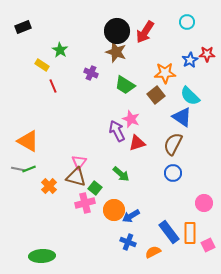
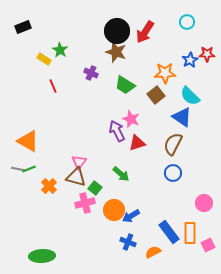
yellow rectangle: moved 2 px right, 6 px up
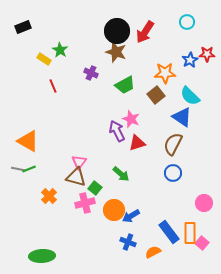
green trapezoid: rotated 60 degrees counterclockwise
orange cross: moved 10 px down
pink square: moved 6 px left, 2 px up; rotated 24 degrees counterclockwise
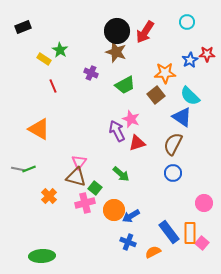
orange triangle: moved 11 px right, 12 px up
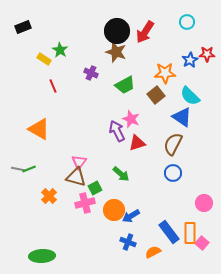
green square: rotated 24 degrees clockwise
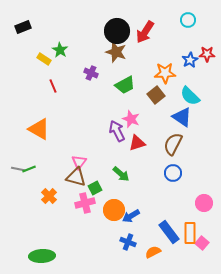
cyan circle: moved 1 px right, 2 px up
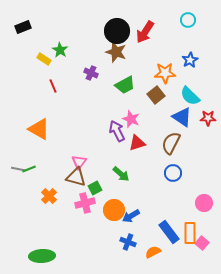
red star: moved 1 px right, 64 px down
brown semicircle: moved 2 px left, 1 px up
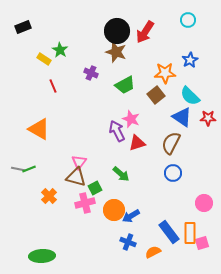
pink square: rotated 32 degrees clockwise
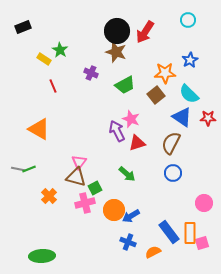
cyan semicircle: moved 1 px left, 2 px up
green arrow: moved 6 px right
